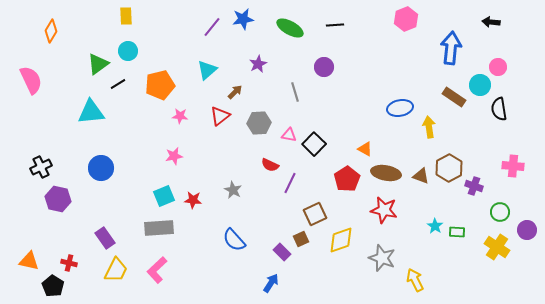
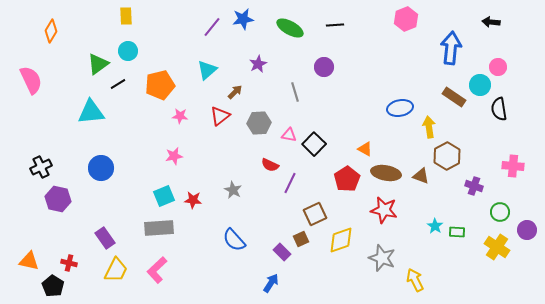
brown hexagon at (449, 168): moved 2 px left, 12 px up
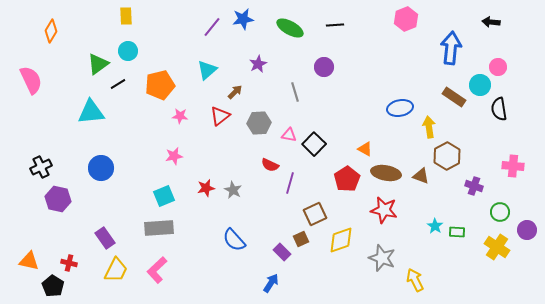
purple line at (290, 183): rotated 10 degrees counterclockwise
red star at (193, 200): moved 13 px right, 12 px up; rotated 18 degrees counterclockwise
